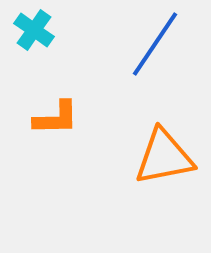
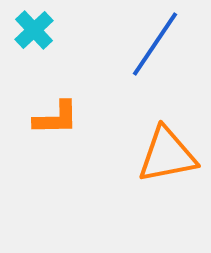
cyan cross: rotated 12 degrees clockwise
orange triangle: moved 3 px right, 2 px up
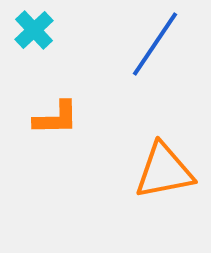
orange triangle: moved 3 px left, 16 px down
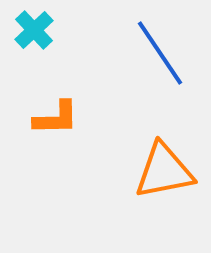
blue line: moved 5 px right, 9 px down; rotated 68 degrees counterclockwise
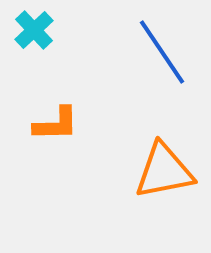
blue line: moved 2 px right, 1 px up
orange L-shape: moved 6 px down
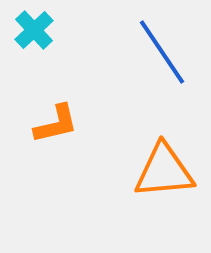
orange L-shape: rotated 12 degrees counterclockwise
orange triangle: rotated 6 degrees clockwise
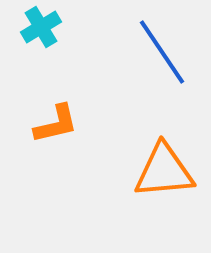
cyan cross: moved 7 px right, 3 px up; rotated 12 degrees clockwise
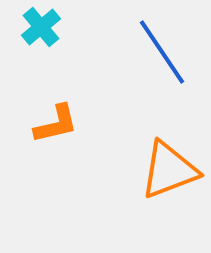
cyan cross: rotated 9 degrees counterclockwise
orange triangle: moved 5 px right, 1 px up; rotated 16 degrees counterclockwise
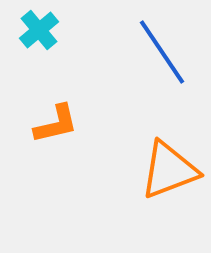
cyan cross: moved 2 px left, 3 px down
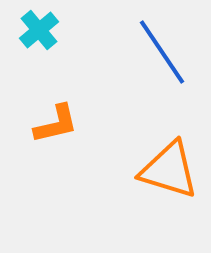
orange triangle: rotated 38 degrees clockwise
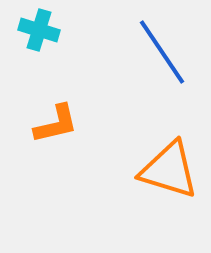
cyan cross: rotated 33 degrees counterclockwise
